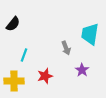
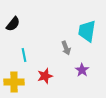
cyan trapezoid: moved 3 px left, 3 px up
cyan line: rotated 32 degrees counterclockwise
yellow cross: moved 1 px down
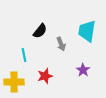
black semicircle: moved 27 px right, 7 px down
gray arrow: moved 5 px left, 4 px up
purple star: moved 1 px right
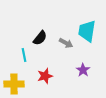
black semicircle: moved 7 px down
gray arrow: moved 5 px right, 1 px up; rotated 40 degrees counterclockwise
yellow cross: moved 2 px down
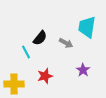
cyan trapezoid: moved 4 px up
cyan line: moved 2 px right, 3 px up; rotated 16 degrees counterclockwise
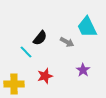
cyan trapezoid: rotated 35 degrees counterclockwise
gray arrow: moved 1 px right, 1 px up
cyan line: rotated 16 degrees counterclockwise
